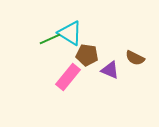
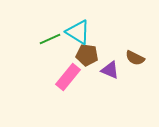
cyan triangle: moved 8 px right, 1 px up
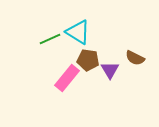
brown pentagon: moved 1 px right, 5 px down
purple triangle: rotated 36 degrees clockwise
pink rectangle: moved 1 px left, 1 px down
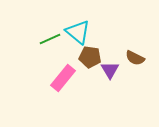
cyan triangle: rotated 8 degrees clockwise
brown pentagon: moved 2 px right, 3 px up
pink rectangle: moved 4 px left
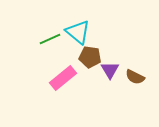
brown semicircle: moved 19 px down
pink rectangle: rotated 12 degrees clockwise
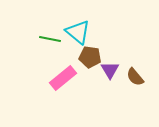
green line: rotated 35 degrees clockwise
brown semicircle: rotated 24 degrees clockwise
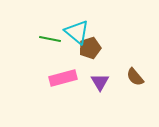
cyan triangle: moved 1 px left
brown pentagon: moved 9 px up; rotated 25 degrees counterclockwise
purple triangle: moved 10 px left, 12 px down
pink rectangle: rotated 24 degrees clockwise
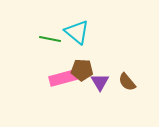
brown pentagon: moved 8 px left, 22 px down; rotated 20 degrees clockwise
brown semicircle: moved 8 px left, 5 px down
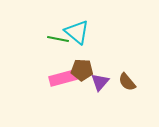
green line: moved 8 px right
purple triangle: rotated 12 degrees clockwise
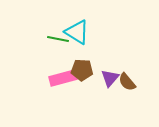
cyan triangle: rotated 8 degrees counterclockwise
purple triangle: moved 10 px right, 4 px up
